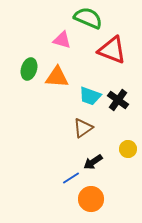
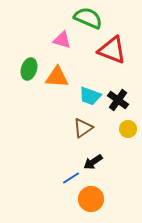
yellow circle: moved 20 px up
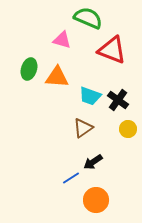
orange circle: moved 5 px right, 1 px down
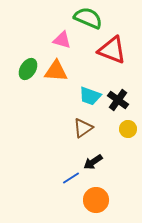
green ellipse: moved 1 px left; rotated 15 degrees clockwise
orange triangle: moved 1 px left, 6 px up
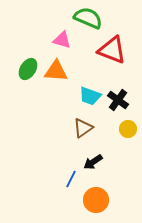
blue line: moved 1 px down; rotated 30 degrees counterclockwise
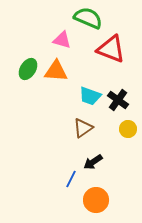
red triangle: moved 1 px left, 1 px up
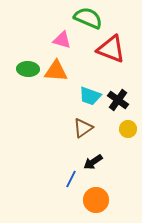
green ellipse: rotated 60 degrees clockwise
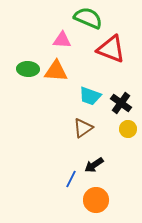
pink triangle: rotated 12 degrees counterclockwise
black cross: moved 3 px right, 3 px down
black arrow: moved 1 px right, 3 px down
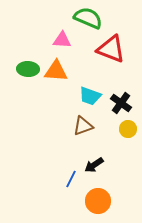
brown triangle: moved 2 px up; rotated 15 degrees clockwise
orange circle: moved 2 px right, 1 px down
